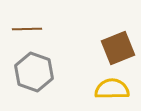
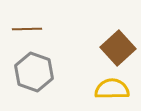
brown square: rotated 20 degrees counterclockwise
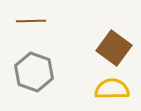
brown line: moved 4 px right, 8 px up
brown square: moved 4 px left; rotated 12 degrees counterclockwise
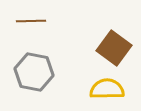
gray hexagon: rotated 9 degrees counterclockwise
yellow semicircle: moved 5 px left
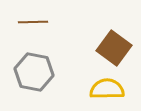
brown line: moved 2 px right, 1 px down
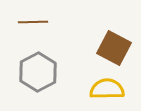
brown square: rotated 8 degrees counterclockwise
gray hexagon: moved 4 px right; rotated 21 degrees clockwise
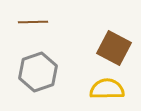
gray hexagon: rotated 9 degrees clockwise
